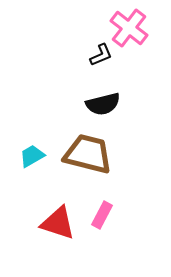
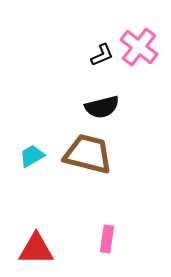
pink cross: moved 10 px right, 19 px down
black L-shape: moved 1 px right
black semicircle: moved 1 px left, 3 px down
pink rectangle: moved 5 px right, 24 px down; rotated 20 degrees counterclockwise
red triangle: moved 22 px left, 26 px down; rotated 18 degrees counterclockwise
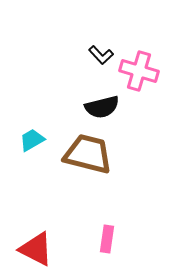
pink cross: moved 24 px down; rotated 21 degrees counterclockwise
black L-shape: moved 1 px left; rotated 70 degrees clockwise
cyan trapezoid: moved 16 px up
red triangle: rotated 27 degrees clockwise
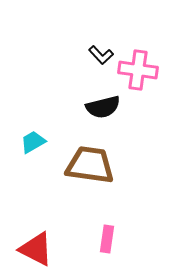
pink cross: moved 1 px left, 1 px up; rotated 9 degrees counterclockwise
black semicircle: moved 1 px right
cyan trapezoid: moved 1 px right, 2 px down
brown trapezoid: moved 2 px right, 11 px down; rotated 6 degrees counterclockwise
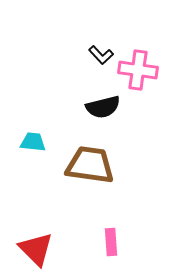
cyan trapezoid: rotated 36 degrees clockwise
pink rectangle: moved 4 px right, 3 px down; rotated 12 degrees counterclockwise
red triangle: rotated 18 degrees clockwise
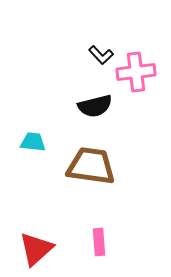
pink cross: moved 2 px left, 2 px down; rotated 15 degrees counterclockwise
black semicircle: moved 8 px left, 1 px up
brown trapezoid: moved 1 px right, 1 px down
pink rectangle: moved 12 px left
red triangle: rotated 33 degrees clockwise
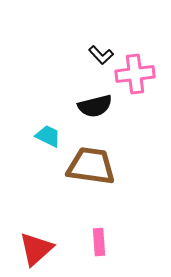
pink cross: moved 1 px left, 2 px down
cyan trapezoid: moved 15 px right, 6 px up; rotated 20 degrees clockwise
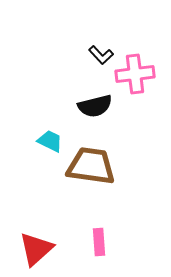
cyan trapezoid: moved 2 px right, 5 px down
